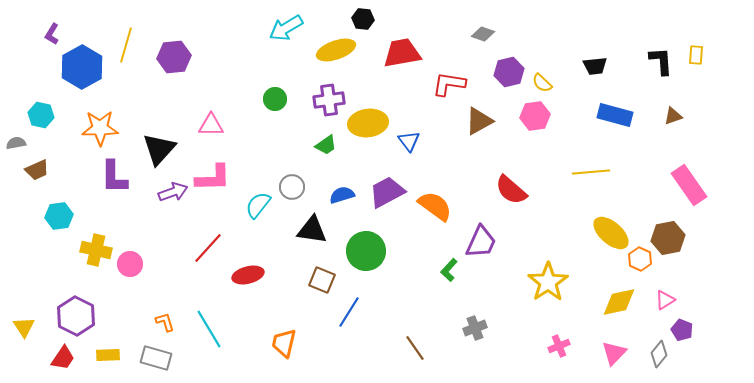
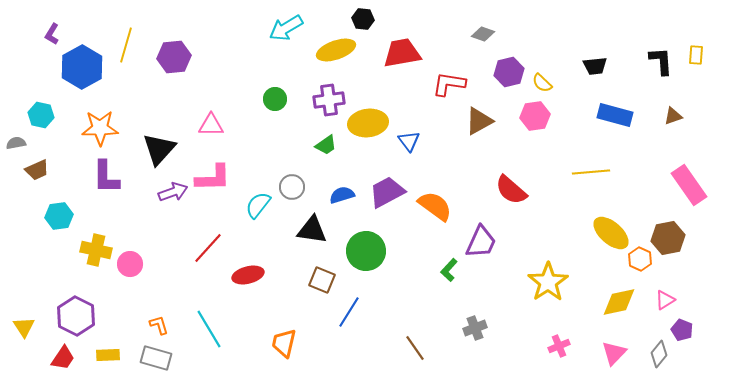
purple L-shape at (114, 177): moved 8 px left
orange L-shape at (165, 322): moved 6 px left, 3 px down
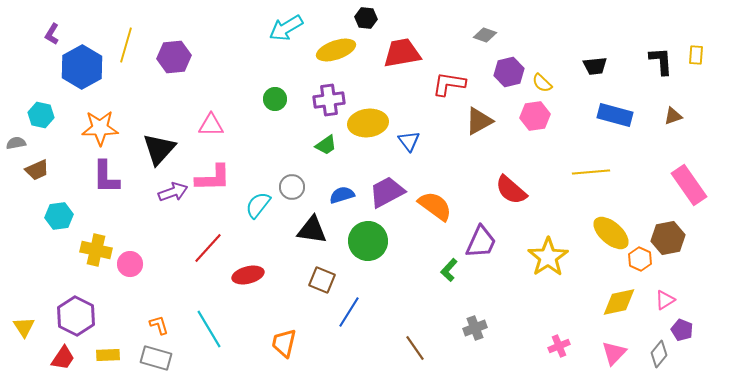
black hexagon at (363, 19): moved 3 px right, 1 px up
gray diamond at (483, 34): moved 2 px right, 1 px down
green circle at (366, 251): moved 2 px right, 10 px up
yellow star at (548, 282): moved 25 px up
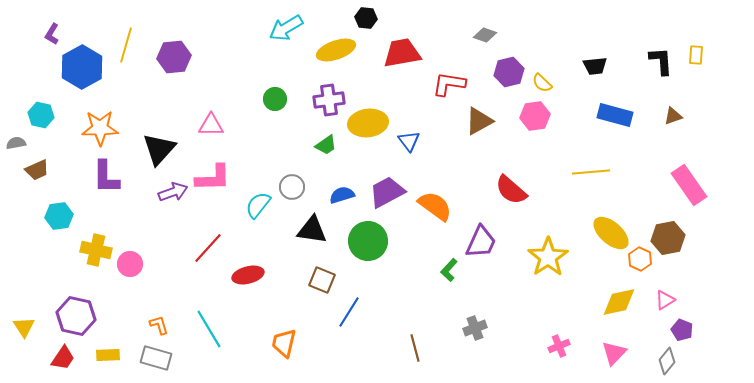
purple hexagon at (76, 316): rotated 15 degrees counterclockwise
brown line at (415, 348): rotated 20 degrees clockwise
gray diamond at (659, 354): moved 8 px right, 7 px down
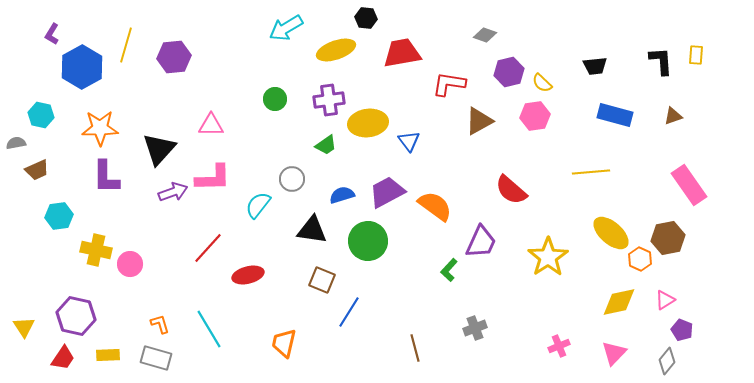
gray circle at (292, 187): moved 8 px up
orange L-shape at (159, 325): moved 1 px right, 1 px up
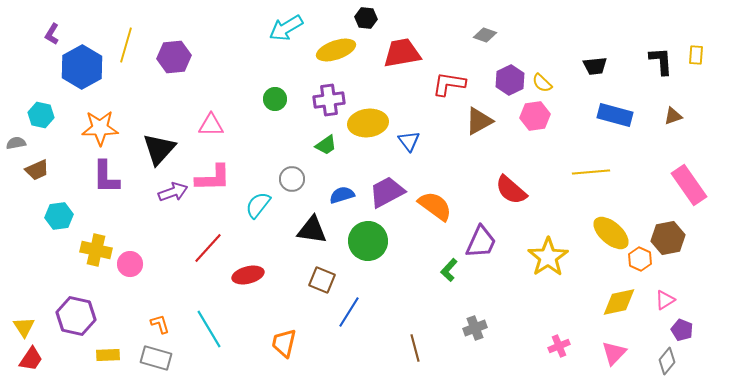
purple hexagon at (509, 72): moved 1 px right, 8 px down; rotated 12 degrees counterclockwise
red trapezoid at (63, 358): moved 32 px left, 1 px down
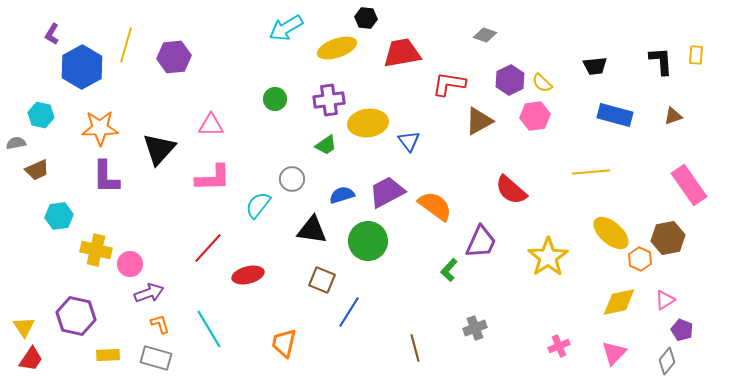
yellow ellipse at (336, 50): moved 1 px right, 2 px up
purple arrow at (173, 192): moved 24 px left, 101 px down
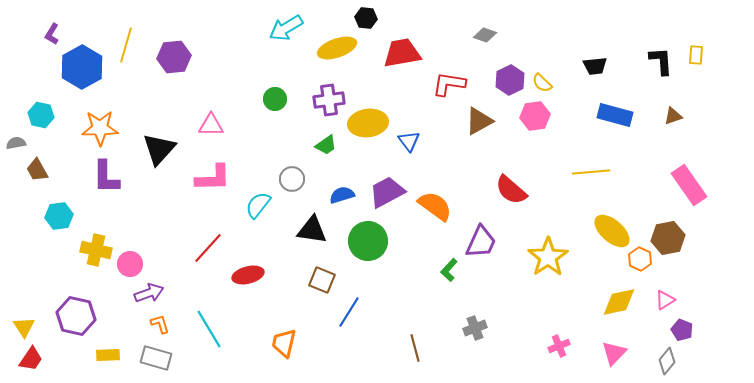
brown trapezoid at (37, 170): rotated 85 degrees clockwise
yellow ellipse at (611, 233): moved 1 px right, 2 px up
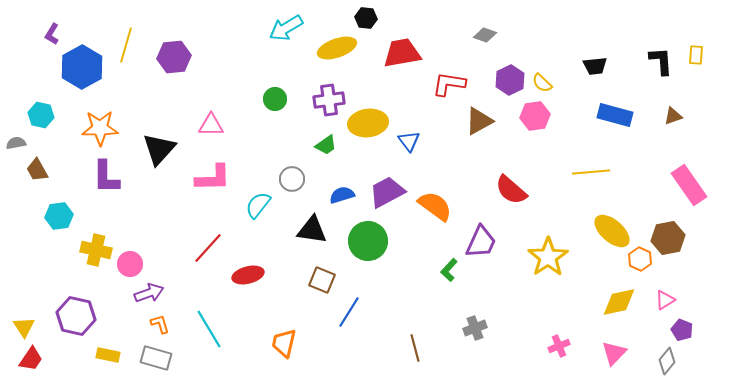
yellow rectangle at (108, 355): rotated 15 degrees clockwise
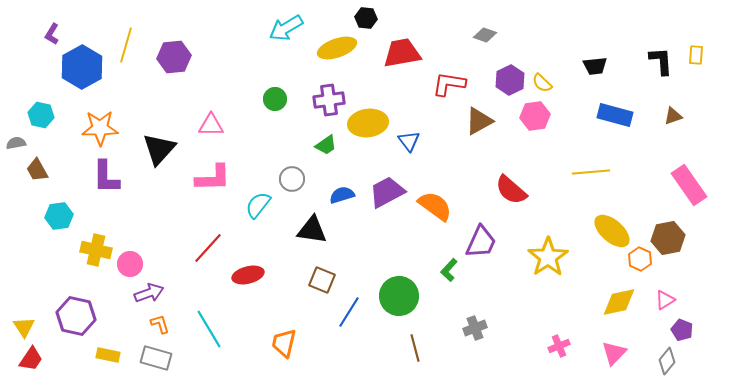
green circle at (368, 241): moved 31 px right, 55 px down
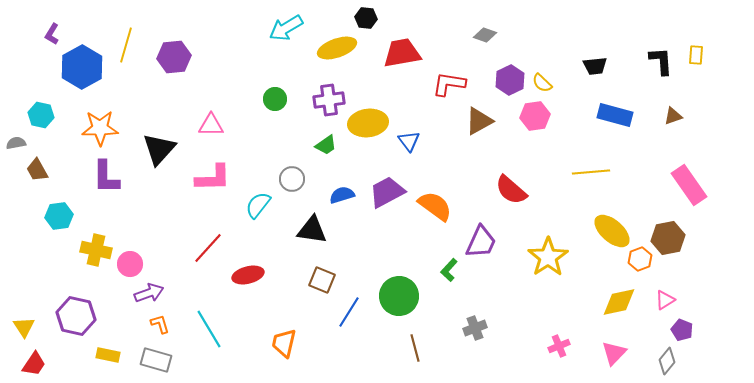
orange hexagon at (640, 259): rotated 15 degrees clockwise
gray rectangle at (156, 358): moved 2 px down
red trapezoid at (31, 359): moved 3 px right, 5 px down
